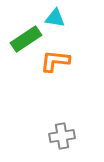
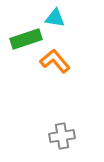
green rectangle: rotated 16 degrees clockwise
orange L-shape: rotated 44 degrees clockwise
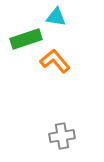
cyan triangle: moved 1 px right, 1 px up
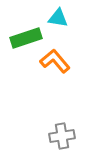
cyan triangle: moved 2 px right, 1 px down
green rectangle: moved 1 px up
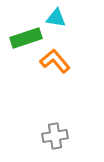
cyan triangle: moved 2 px left
gray cross: moved 7 px left
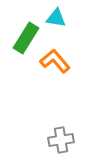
green rectangle: rotated 40 degrees counterclockwise
gray cross: moved 6 px right, 4 px down
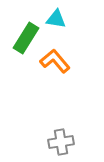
cyan triangle: moved 1 px down
gray cross: moved 2 px down
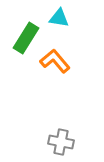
cyan triangle: moved 3 px right, 1 px up
gray cross: rotated 20 degrees clockwise
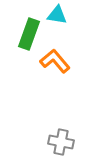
cyan triangle: moved 2 px left, 3 px up
green rectangle: moved 3 px right, 4 px up; rotated 12 degrees counterclockwise
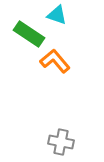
cyan triangle: rotated 10 degrees clockwise
green rectangle: rotated 76 degrees counterclockwise
